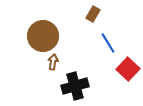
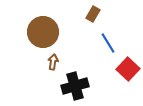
brown circle: moved 4 px up
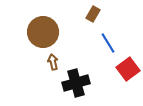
brown arrow: rotated 21 degrees counterclockwise
red square: rotated 10 degrees clockwise
black cross: moved 1 px right, 3 px up
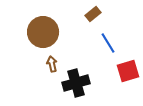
brown rectangle: rotated 21 degrees clockwise
brown arrow: moved 1 px left, 2 px down
red square: moved 2 px down; rotated 20 degrees clockwise
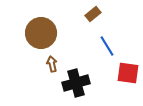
brown circle: moved 2 px left, 1 px down
blue line: moved 1 px left, 3 px down
red square: moved 2 px down; rotated 25 degrees clockwise
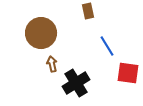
brown rectangle: moved 5 px left, 3 px up; rotated 63 degrees counterclockwise
black cross: rotated 16 degrees counterclockwise
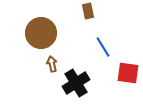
blue line: moved 4 px left, 1 px down
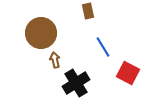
brown arrow: moved 3 px right, 4 px up
red square: rotated 20 degrees clockwise
